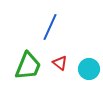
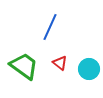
green trapezoid: moved 4 px left; rotated 76 degrees counterclockwise
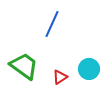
blue line: moved 2 px right, 3 px up
red triangle: moved 14 px down; rotated 49 degrees clockwise
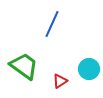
red triangle: moved 4 px down
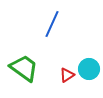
green trapezoid: moved 2 px down
red triangle: moved 7 px right, 6 px up
